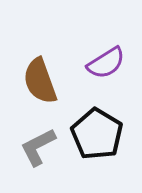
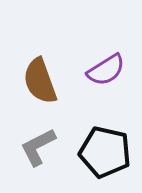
purple semicircle: moved 7 px down
black pentagon: moved 8 px right, 18 px down; rotated 18 degrees counterclockwise
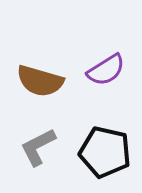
brown semicircle: rotated 54 degrees counterclockwise
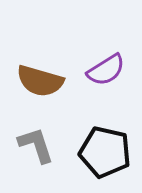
gray L-shape: moved 2 px left, 2 px up; rotated 99 degrees clockwise
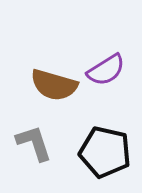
brown semicircle: moved 14 px right, 4 px down
gray L-shape: moved 2 px left, 2 px up
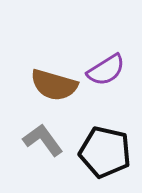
gray L-shape: moved 9 px right, 3 px up; rotated 18 degrees counterclockwise
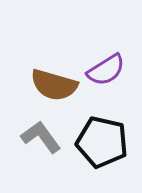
gray L-shape: moved 2 px left, 3 px up
black pentagon: moved 3 px left, 10 px up
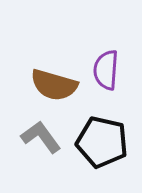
purple semicircle: rotated 126 degrees clockwise
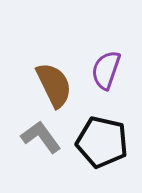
purple semicircle: rotated 15 degrees clockwise
brown semicircle: rotated 132 degrees counterclockwise
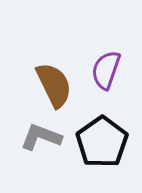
gray L-shape: rotated 33 degrees counterclockwise
black pentagon: rotated 24 degrees clockwise
